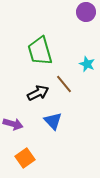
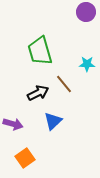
cyan star: rotated 21 degrees counterclockwise
blue triangle: rotated 30 degrees clockwise
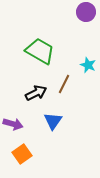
green trapezoid: rotated 136 degrees clockwise
cyan star: moved 1 px right, 1 px down; rotated 21 degrees clockwise
brown line: rotated 66 degrees clockwise
black arrow: moved 2 px left
blue triangle: rotated 12 degrees counterclockwise
orange square: moved 3 px left, 4 px up
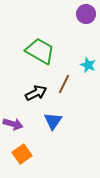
purple circle: moved 2 px down
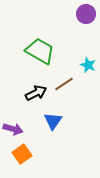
brown line: rotated 30 degrees clockwise
purple arrow: moved 5 px down
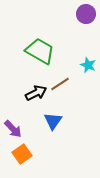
brown line: moved 4 px left
purple arrow: rotated 30 degrees clockwise
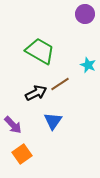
purple circle: moved 1 px left
purple arrow: moved 4 px up
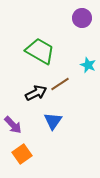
purple circle: moved 3 px left, 4 px down
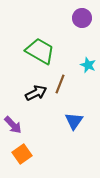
brown line: rotated 36 degrees counterclockwise
blue triangle: moved 21 px right
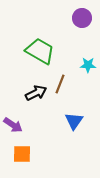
cyan star: rotated 21 degrees counterclockwise
purple arrow: rotated 12 degrees counterclockwise
orange square: rotated 36 degrees clockwise
